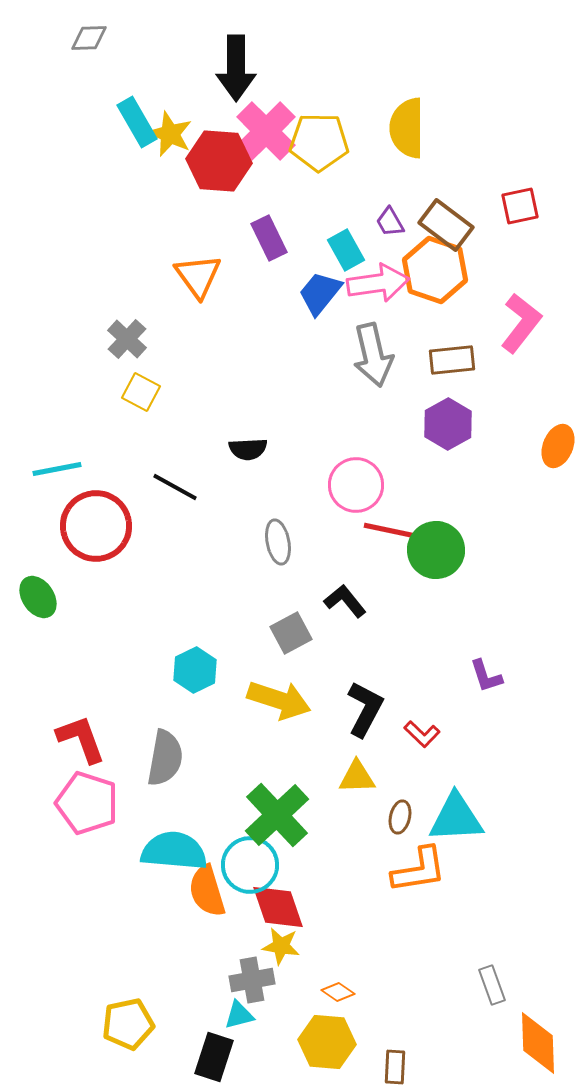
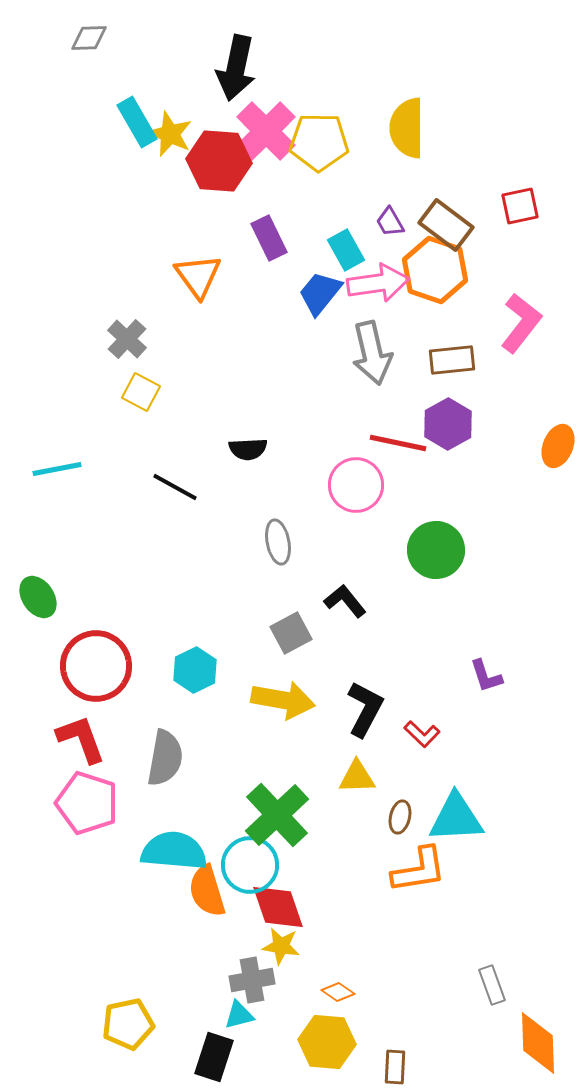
black arrow at (236, 68): rotated 12 degrees clockwise
gray arrow at (373, 355): moved 1 px left, 2 px up
red circle at (96, 526): moved 140 px down
red line at (392, 531): moved 6 px right, 88 px up
yellow arrow at (279, 700): moved 4 px right; rotated 8 degrees counterclockwise
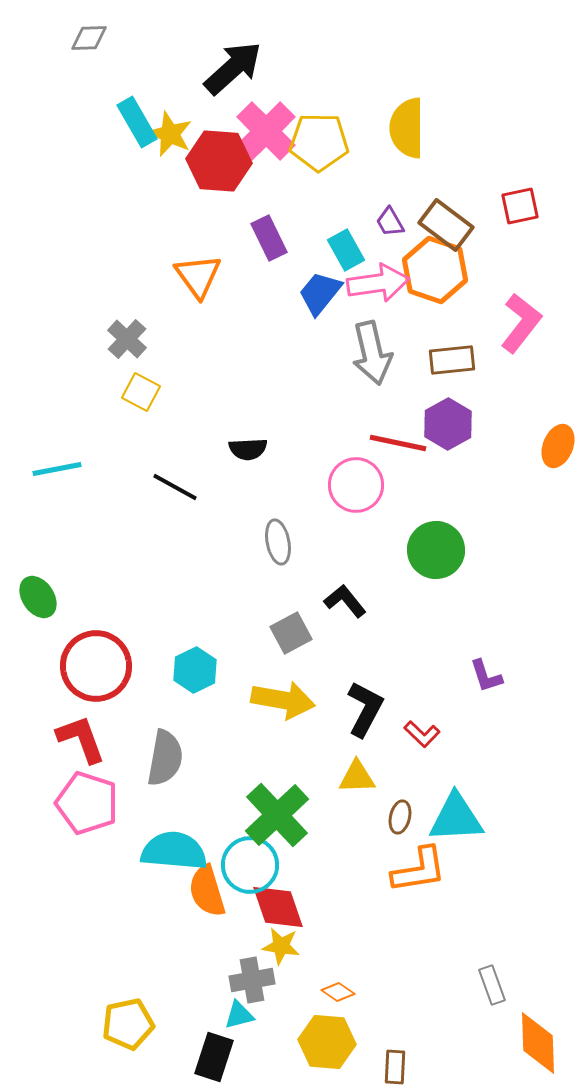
black arrow at (236, 68): moved 3 px left; rotated 144 degrees counterclockwise
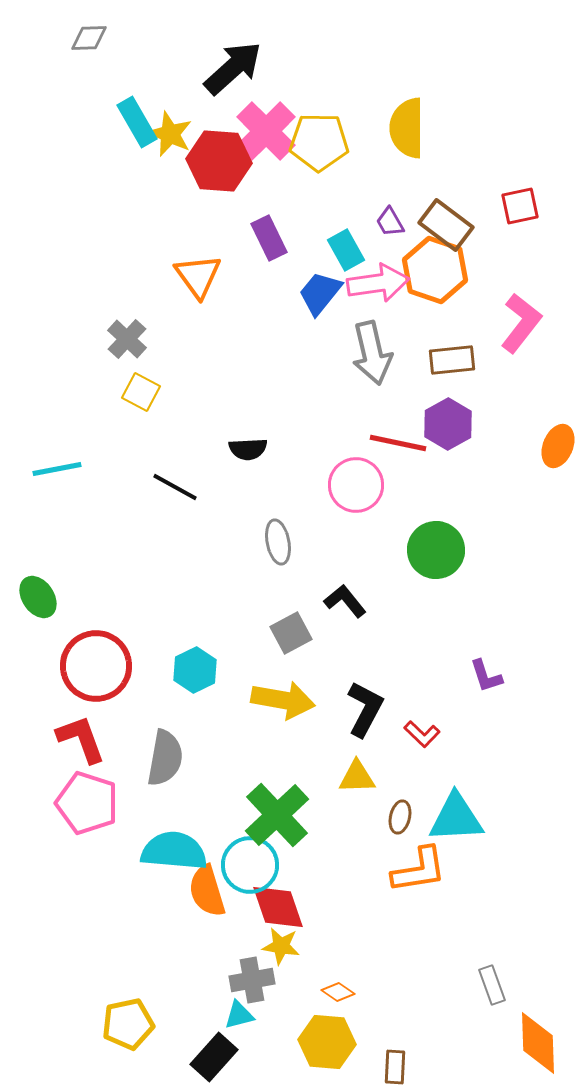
black rectangle at (214, 1057): rotated 24 degrees clockwise
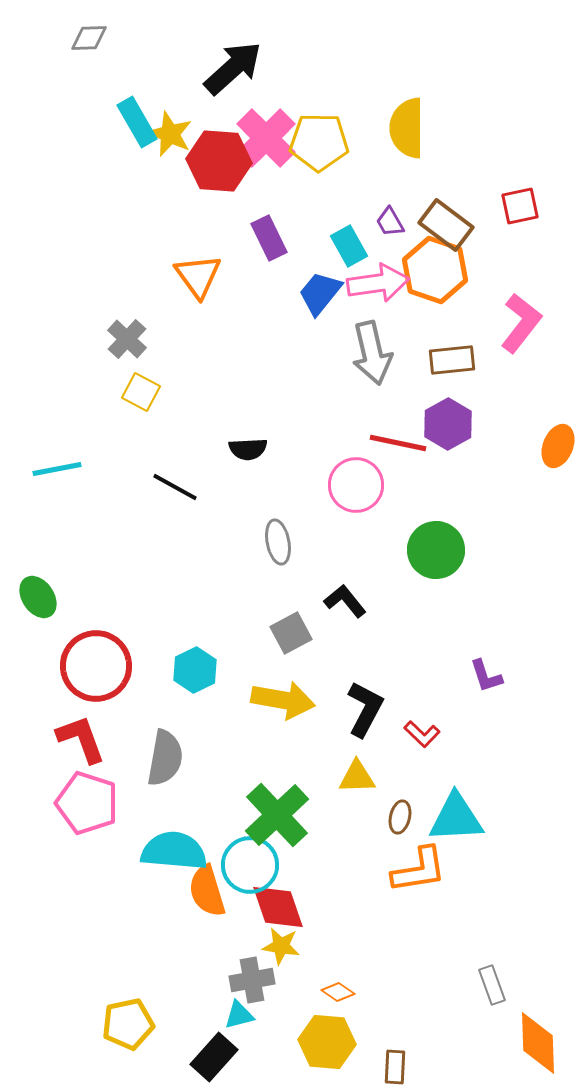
pink cross at (266, 131): moved 7 px down
cyan rectangle at (346, 250): moved 3 px right, 4 px up
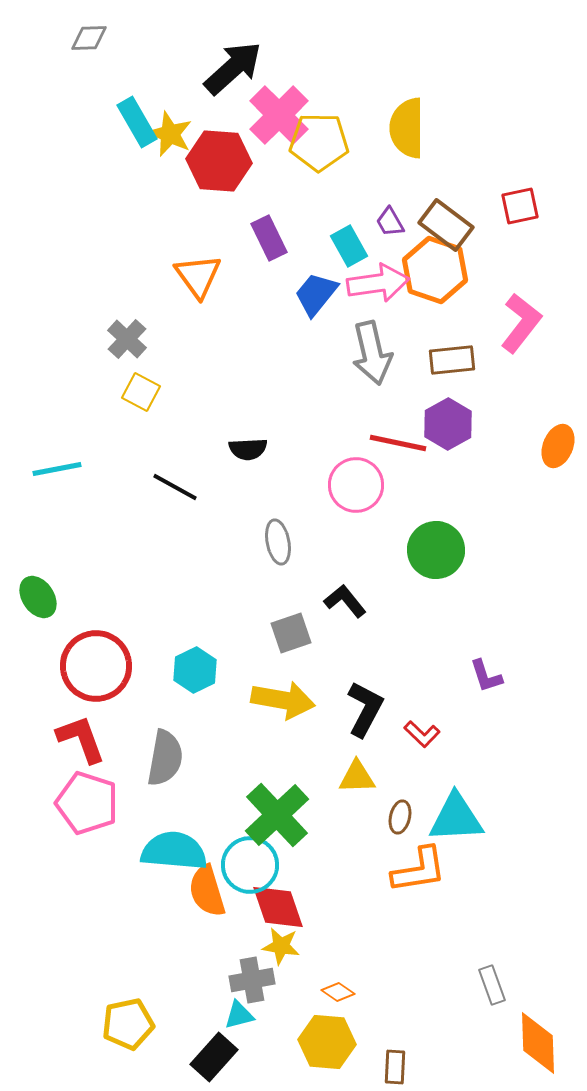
pink cross at (266, 138): moved 13 px right, 23 px up
blue trapezoid at (320, 293): moved 4 px left, 1 px down
gray square at (291, 633): rotated 9 degrees clockwise
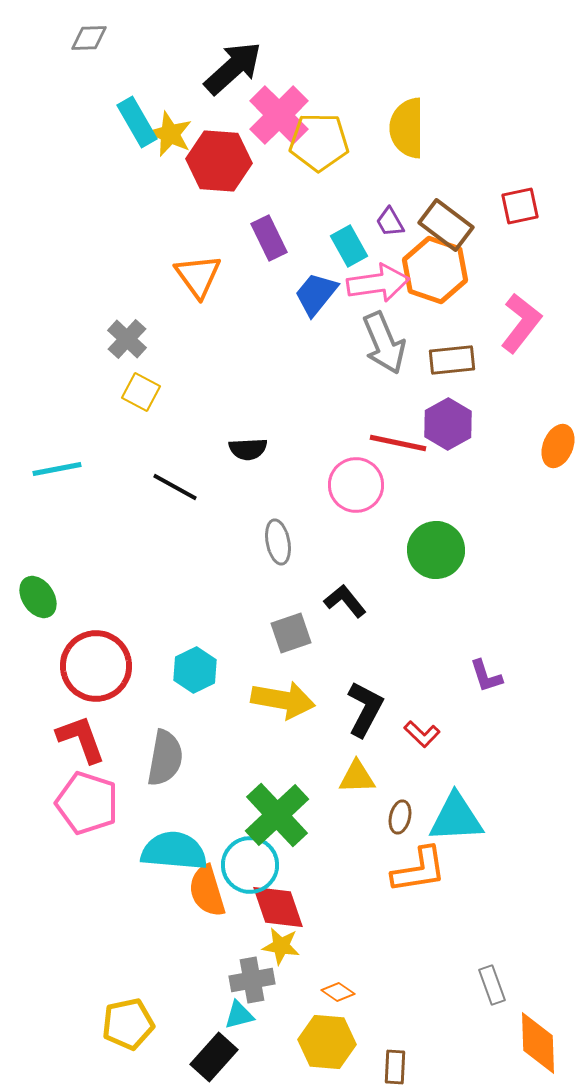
gray arrow at (372, 353): moved 12 px right, 10 px up; rotated 10 degrees counterclockwise
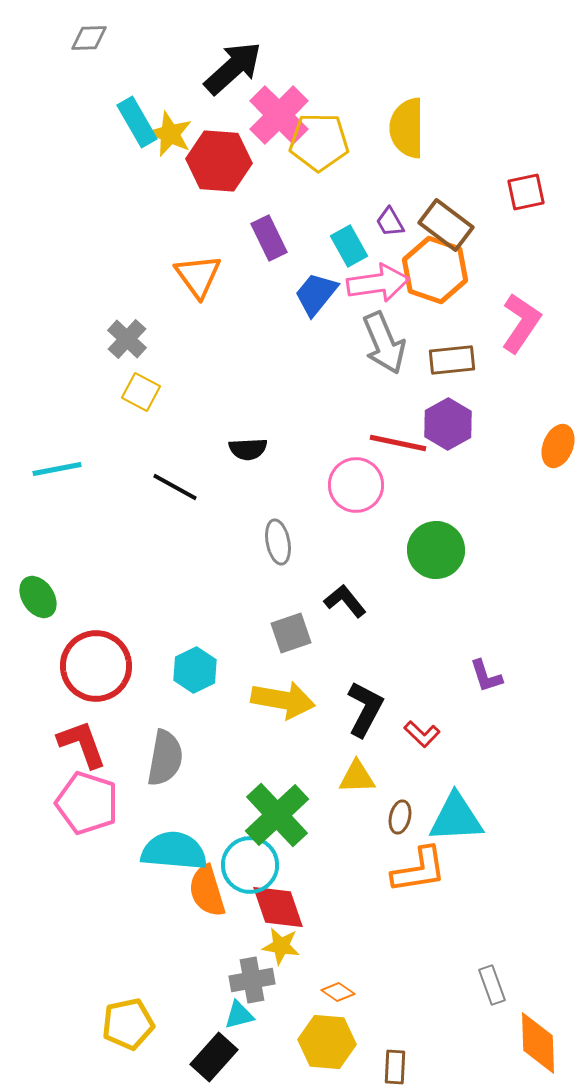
red square at (520, 206): moved 6 px right, 14 px up
pink L-shape at (521, 323): rotated 4 degrees counterclockwise
red L-shape at (81, 739): moved 1 px right, 5 px down
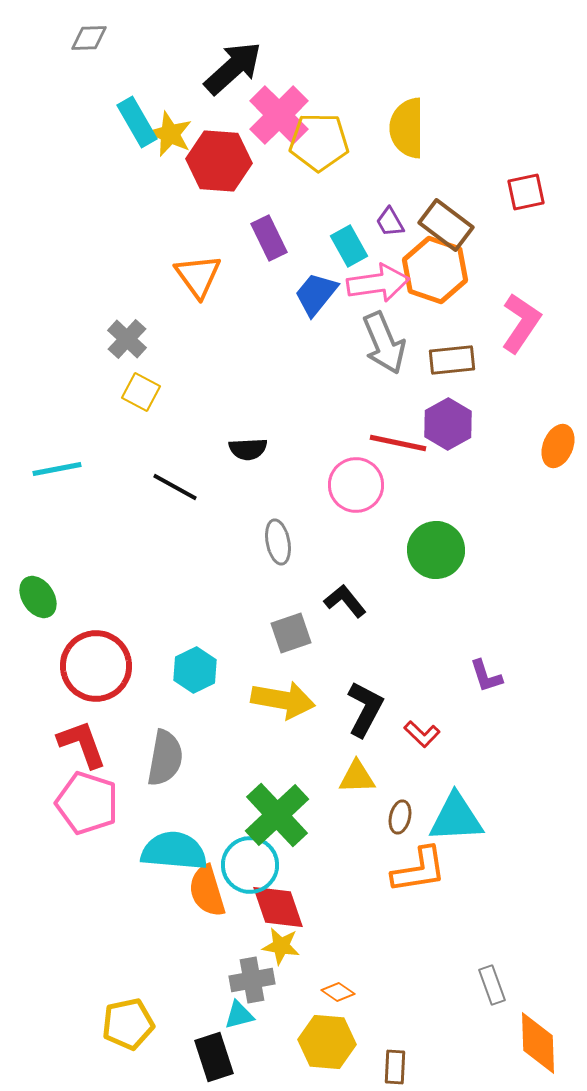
black rectangle at (214, 1057): rotated 60 degrees counterclockwise
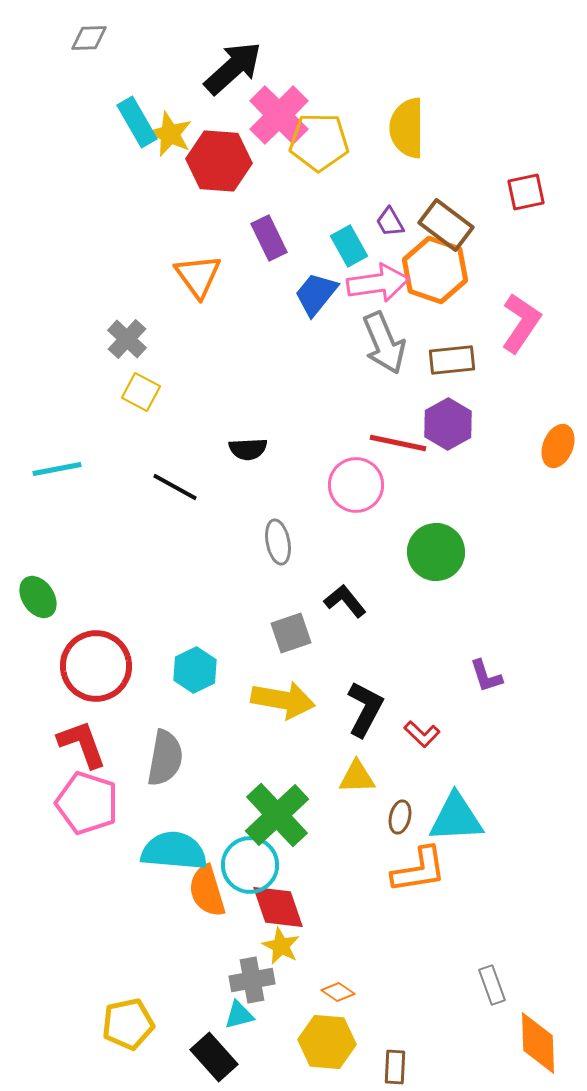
green circle at (436, 550): moved 2 px down
yellow star at (281, 946): rotated 18 degrees clockwise
black rectangle at (214, 1057): rotated 24 degrees counterclockwise
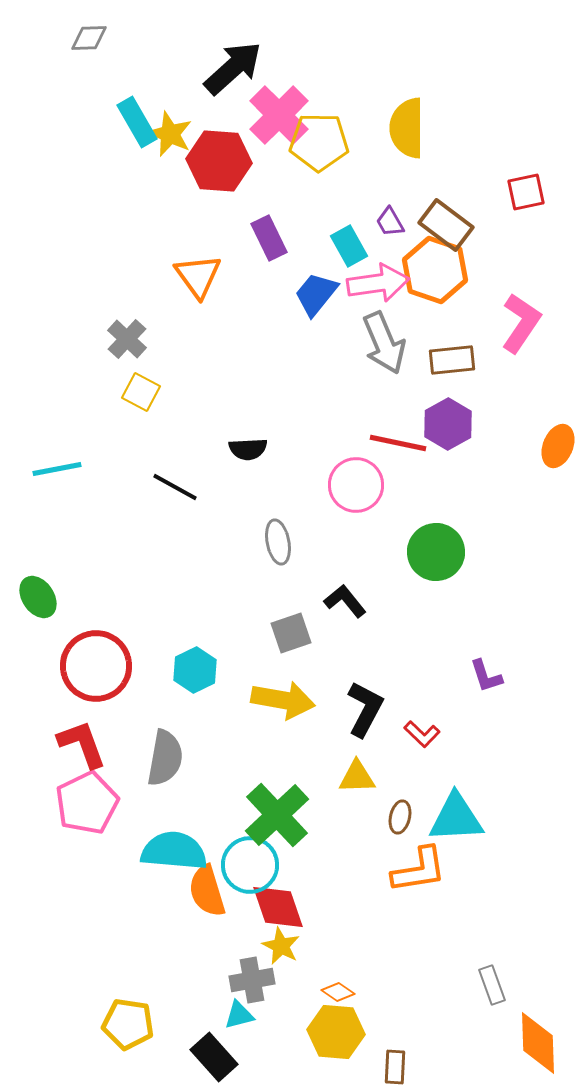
pink pentagon at (87, 803): rotated 28 degrees clockwise
yellow pentagon at (128, 1024): rotated 21 degrees clockwise
yellow hexagon at (327, 1042): moved 9 px right, 10 px up
